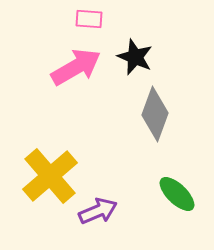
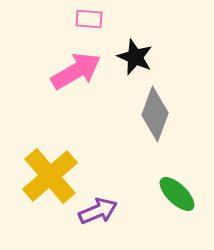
pink arrow: moved 4 px down
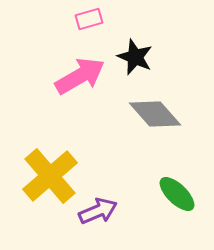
pink rectangle: rotated 20 degrees counterclockwise
pink arrow: moved 4 px right, 5 px down
gray diamond: rotated 62 degrees counterclockwise
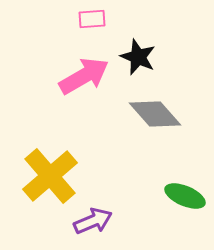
pink rectangle: moved 3 px right; rotated 12 degrees clockwise
black star: moved 3 px right
pink arrow: moved 4 px right
green ellipse: moved 8 px right, 2 px down; rotated 21 degrees counterclockwise
purple arrow: moved 5 px left, 10 px down
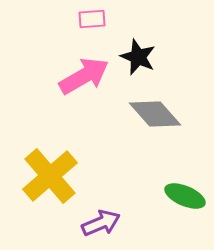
purple arrow: moved 8 px right, 2 px down
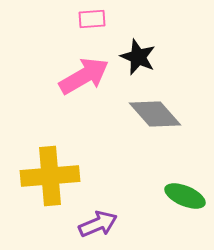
yellow cross: rotated 36 degrees clockwise
purple arrow: moved 3 px left, 1 px down
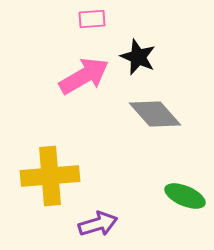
purple arrow: rotated 6 degrees clockwise
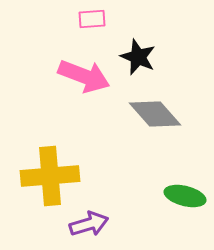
pink arrow: rotated 51 degrees clockwise
green ellipse: rotated 9 degrees counterclockwise
purple arrow: moved 9 px left
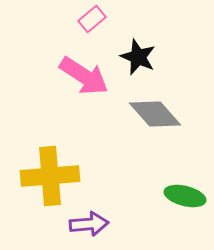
pink rectangle: rotated 36 degrees counterclockwise
pink arrow: rotated 12 degrees clockwise
purple arrow: rotated 12 degrees clockwise
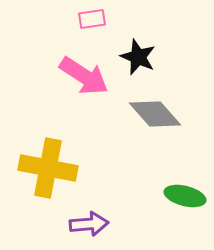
pink rectangle: rotated 32 degrees clockwise
yellow cross: moved 2 px left, 8 px up; rotated 16 degrees clockwise
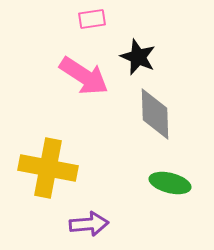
gray diamond: rotated 40 degrees clockwise
green ellipse: moved 15 px left, 13 px up
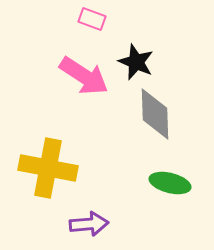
pink rectangle: rotated 28 degrees clockwise
black star: moved 2 px left, 5 px down
